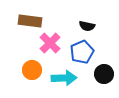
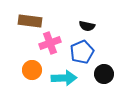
pink cross: rotated 25 degrees clockwise
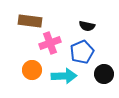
cyan arrow: moved 2 px up
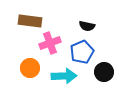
orange circle: moved 2 px left, 2 px up
black circle: moved 2 px up
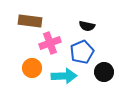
orange circle: moved 2 px right
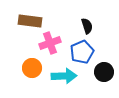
black semicircle: rotated 119 degrees counterclockwise
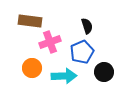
pink cross: moved 1 px up
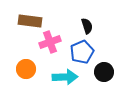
orange circle: moved 6 px left, 1 px down
cyan arrow: moved 1 px right, 1 px down
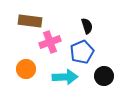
black circle: moved 4 px down
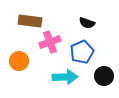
black semicircle: moved 3 px up; rotated 126 degrees clockwise
orange circle: moved 7 px left, 8 px up
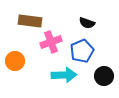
pink cross: moved 1 px right
blue pentagon: moved 1 px up
orange circle: moved 4 px left
cyan arrow: moved 1 px left, 2 px up
